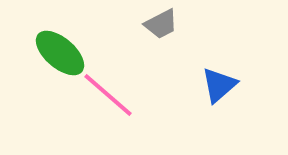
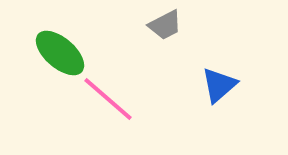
gray trapezoid: moved 4 px right, 1 px down
pink line: moved 4 px down
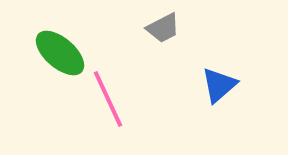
gray trapezoid: moved 2 px left, 3 px down
pink line: rotated 24 degrees clockwise
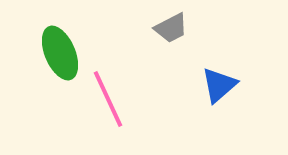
gray trapezoid: moved 8 px right
green ellipse: rotated 26 degrees clockwise
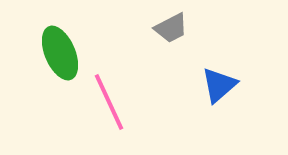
pink line: moved 1 px right, 3 px down
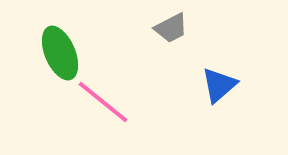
pink line: moved 6 px left; rotated 26 degrees counterclockwise
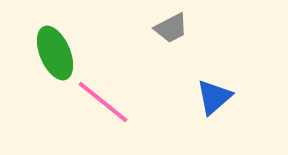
green ellipse: moved 5 px left
blue triangle: moved 5 px left, 12 px down
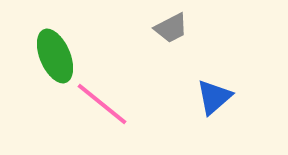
green ellipse: moved 3 px down
pink line: moved 1 px left, 2 px down
